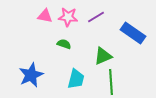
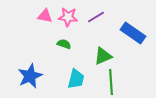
blue star: moved 1 px left, 1 px down
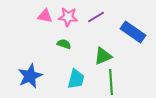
blue rectangle: moved 1 px up
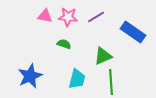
cyan trapezoid: moved 1 px right
